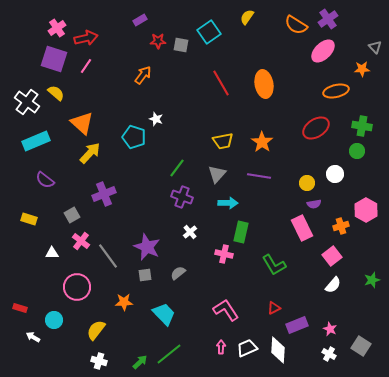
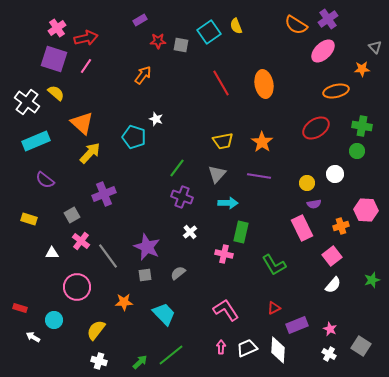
yellow semicircle at (247, 17): moved 11 px left, 9 px down; rotated 56 degrees counterclockwise
pink hexagon at (366, 210): rotated 25 degrees counterclockwise
green line at (169, 354): moved 2 px right, 1 px down
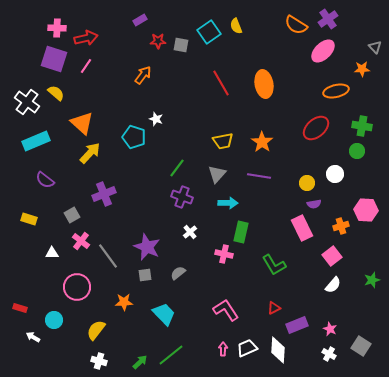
pink cross at (57, 28): rotated 36 degrees clockwise
red ellipse at (316, 128): rotated 8 degrees counterclockwise
pink arrow at (221, 347): moved 2 px right, 2 px down
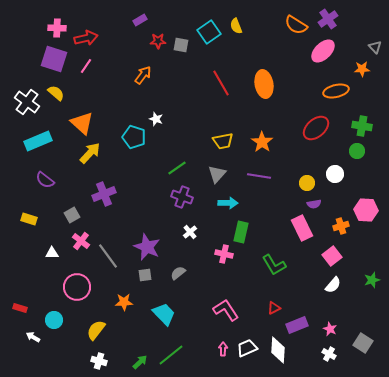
cyan rectangle at (36, 141): moved 2 px right
green line at (177, 168): rotated 18 degrees clockwise
gray square at (361, 346): moved 2 px right, 3 px up
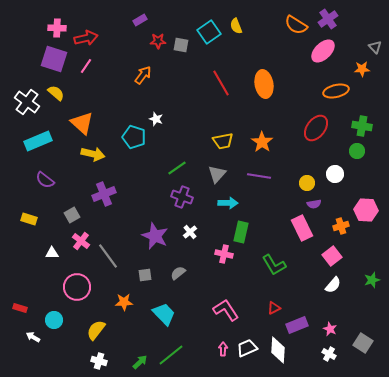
red ellipse at (316, 128): rotated 12 degrees counterclockwise
yellow arrow at (90, 153): moved 3 px right, 1 px down; rotated 60 degrees clockwise
purple star at (147, 247): moved 8 px right, 11 px up
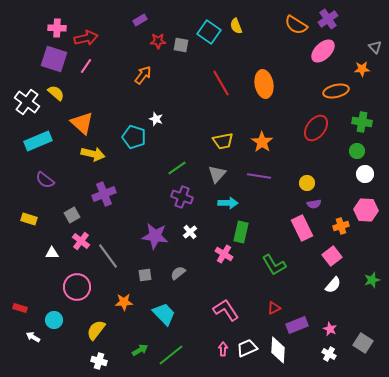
cyan square at (209, 32): rotated 20 degrees counterclockwise
green cross at (362, 126): moved 4 px up
white circle at (335, 174): moved 30 px right
purple star at (155, 236): rotated 16 degrees counterclockwise
pink cross at (224, 254): rotated 18 degrees clockwise
green arrow at (140, 362): moved 12 px up; rotated 14 degrees clockwise
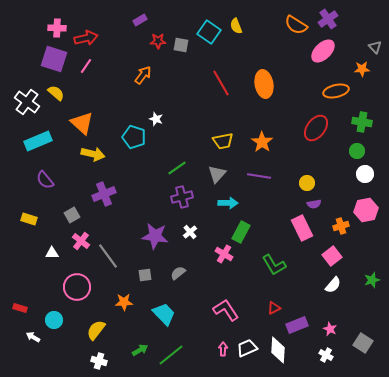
purple semicircle at (45, 180): rotated 12 degrees clockwise
purple cross at (182, 197): rotated 35 degrees counterclockwise
pink hexagon at (366, 210): rotated 15 degrees counterclockwise
green rectangle at (241, 232): rotated 15 degrees clockwise
white cross at (329, 354): moved 3 px left, 1 px down
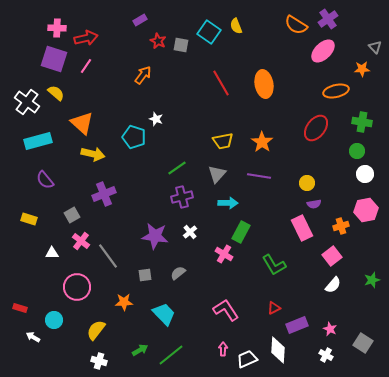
red star at (158, 41): rotated 28 degrees clockwise
cyan rectangle at (38, 141): rotated 8 degrees clockwise
white trapezoid at (247, 348): moved 11 px down
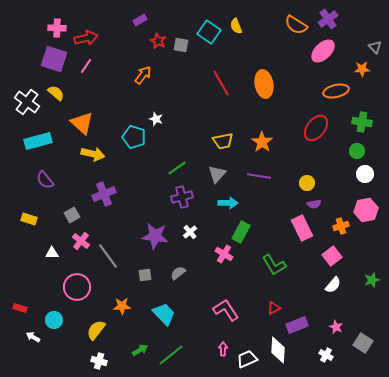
orange star at (124, 302): moved 2 px left, 4 px down
pink star at (330, 329): moved 6 px right, 2 px up
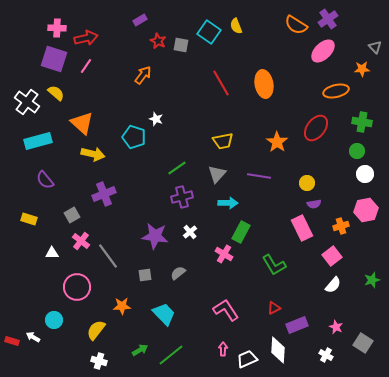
orange star at (262, 142): moved 15 px right
red rectangle at (20, 308): moved 8 px left, 33 px down
